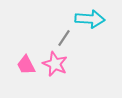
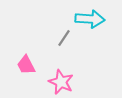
pink star: moved 6 px right, 18 px down
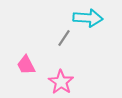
cyan arrow: moved 2 px left, 1 px up
pink star: rotated 10 degrees clockwise
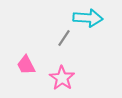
pink star: moved 1 px right, 4 px up
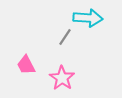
gray line: moved 1 px right, 1 px up
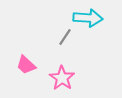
pink trapezoid: rotated 20 degrees counterclockwise
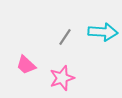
cyan arrow: moved 15 px right, 14 px down
pink star: rotated 20 degrees clockwise
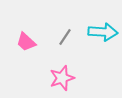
pink trapezoid: moved 23 px up
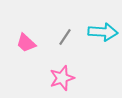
pink trapezoid: moved 1 px down
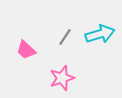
cyan arrow: moved 3 px left, 2 px down; rotated 20 degrees counterclockwise
pink trapezoid: moved 7 px down
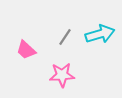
pink star: moved 3 px up; rotated 15 degrees clockwise
